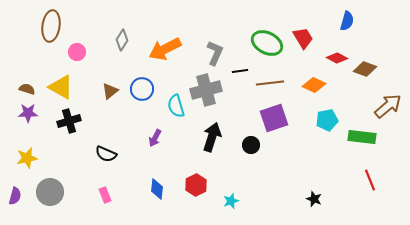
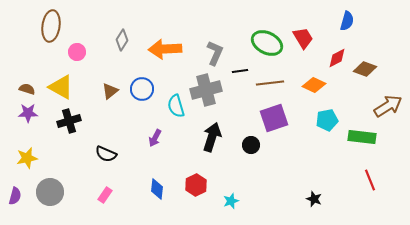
orange arrow: rotated 24 degrees clockwise
red diamond: rotated 55 degrees counterclockwise
brown arrow: rotated 8 degrees clockwise
pink rectangle: rotated 56 degrees clockwise
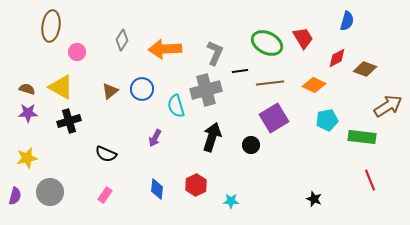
purple square: rotated 12 degrees counterclockwise
cyan star: rotated 21 degrees clockwise
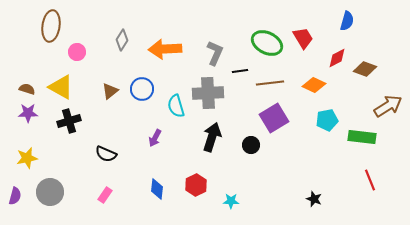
gray cross: moved 2 px right, 3 px down; rotated 12 degrees clockwise
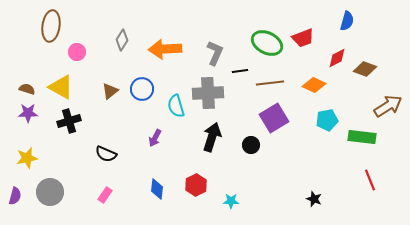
red trapezoid: rotated 100 degrees clockwise
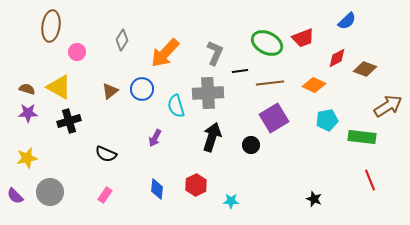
blue semicircle: rotated 30 degrees clockwise
orange arrow: moved 4 px down; rotated 44 degrees counterclockwise
yellow triangle: moved 2 px left
purple semicircle: rotated 120 degrees clockwise
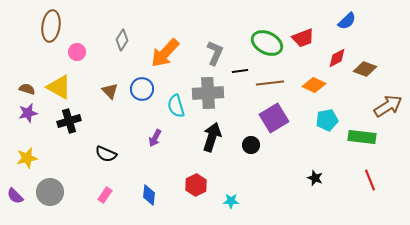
brown triangle: rotated 36 degrees counterclockwise
purple star: rotated 12 degrees counterclockwise
blue diamond: moved 8 px left, 6 px down
black star: moved 1 px right, 21 px up
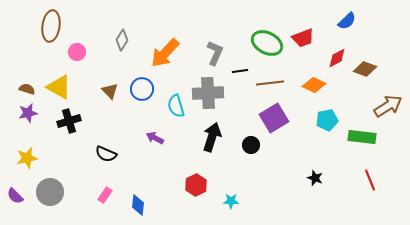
purple arrow: rotated 90 degrees clockwise
blue diamond: moved 11 px left, 10 px down
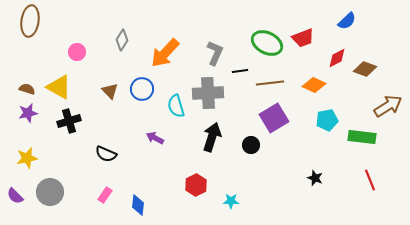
brown ellipse: moved 21 px left, 5 px up
